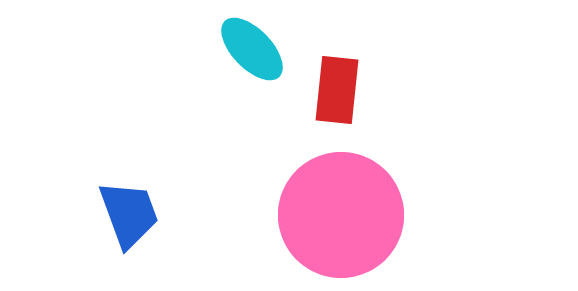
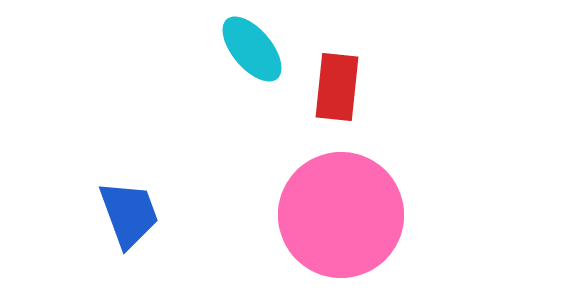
cyan ellipse: rotated 4 degrees clockwise
red rectangle: moved 3 px up
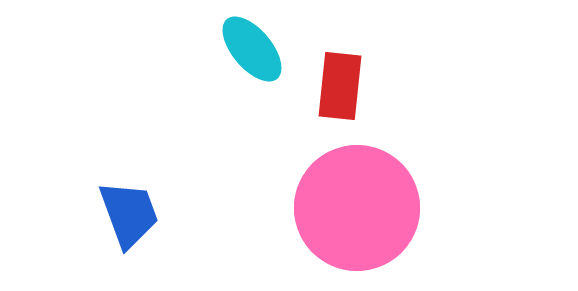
red rectangle: moved 3 px right, 1 px up
pink circle: moved 16 px right, 7 px up
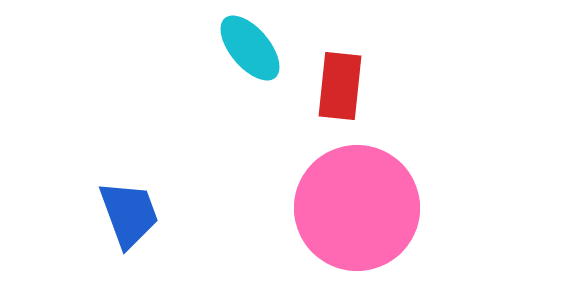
cyan ellipse: moved 2 px left, 1 px up
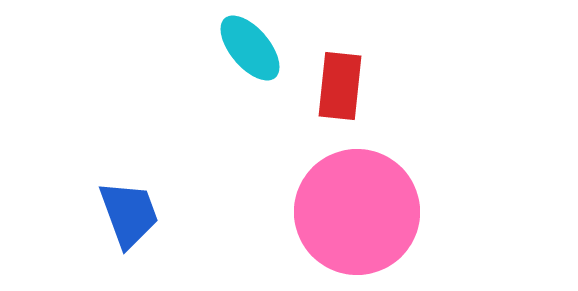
pink circle: moved 4 px down
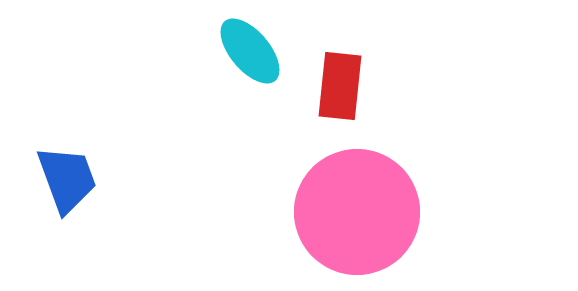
cyan ellipse: moved 3 px down
blue trapezoid: moved 62 px left, 35 px up
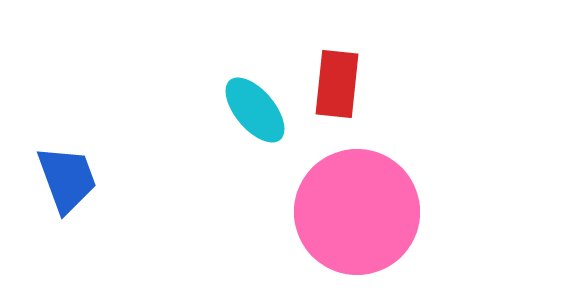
cyan ellipse: moved 5 px right, 59 px down
red rectangle: moved 3 px left, 2 px up
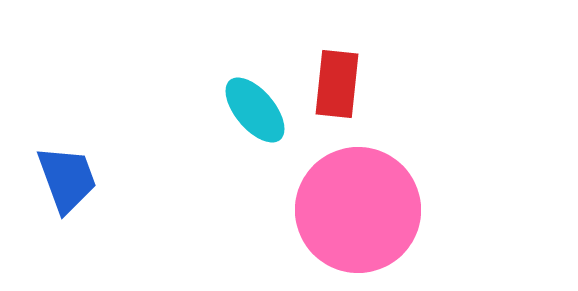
pink circle: moved 1 px right, 2 px up
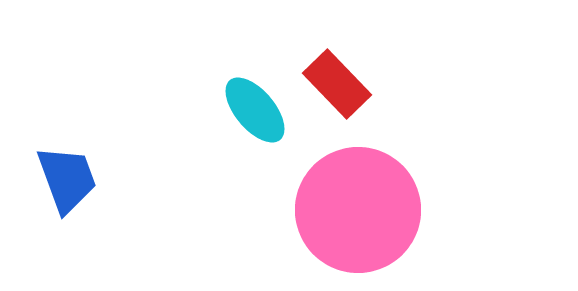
red rectangle: rotated 50 degrees counterclockwise
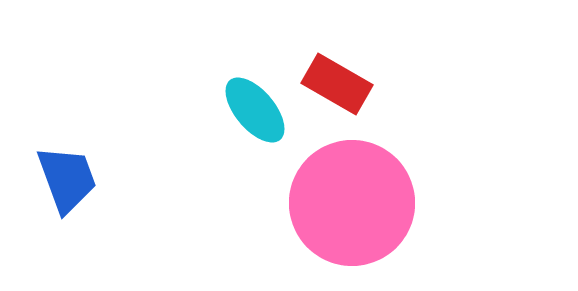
red rectangle: rotated 16 degrees counterclockwise
pink circle: moved 6 px left, 7 px up
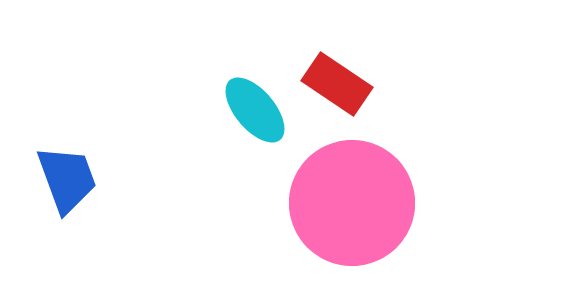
red rectangle: rotated 4 degrees clockwise
